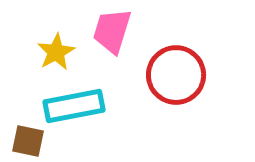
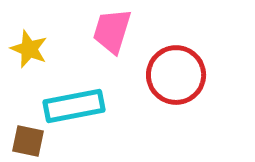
yellow star: moved 27 px left, 3 px up; rotated 21 degrees counterclockwise
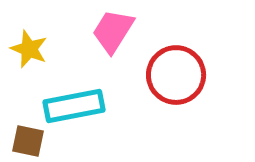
pink trapezoid: moved 1 px right; rotated 15 degrees clockwise
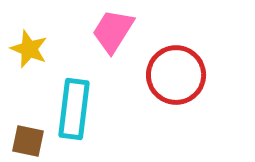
cyan rectangle: moved 3 px down; rotated 72 degrees counterclockwise
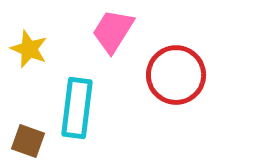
cyan rectangle: moved 3 px right, 1 px up
brown square: rotated 8 degrees clockwise
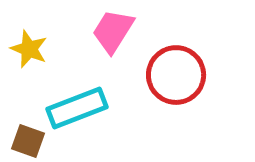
cyan rectangle: rotated 62 degrees clockwise
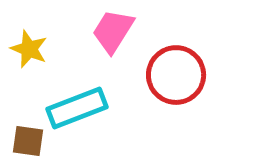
brown square: rotated 12 degrees counterclockwise
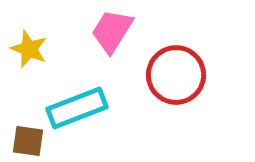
pink trapezoid: moved 1 px left
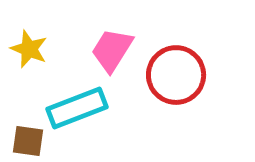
pink trapezoid: moved 19 px down
